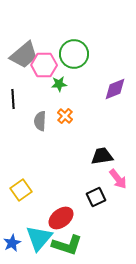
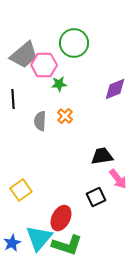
green circle: moved 11 px up
red ellipse: rotated 25 degrees counterclockwise
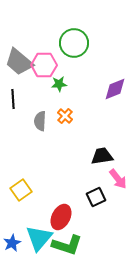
gray trapezoid: moved 5 px left, 7 px down; rotated 80 degrees clockwise
red ellipse: moved 1 px up
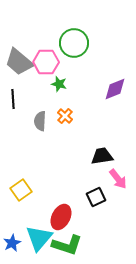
pink hexagon: moved 2 px right, 3 px up
green star: rotated 21 degrees clockwise
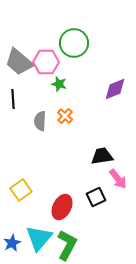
red ellipse: moved 1 px right, 10 px up
green L-shape: rotated 80 degrees counterclockwise
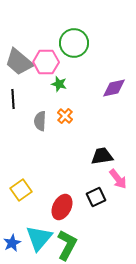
purple diamond: moved 1 px left, 1 px up; rotated 10 degrees clockwise
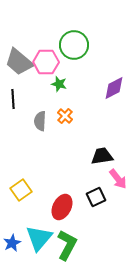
green circle: moved 2 px down
purple diamond: rotated 15 degrees counterclockwise
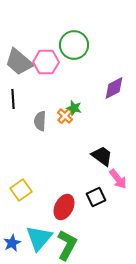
green star: moved 15 px right, 24 px down
black trapezoid: rotated 45 degrees clockwise
red ellipse: moved 2 px right
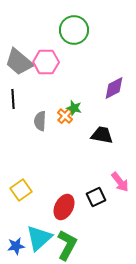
green circle: moved 15 px up
black trapezoid: moved 21 px up; rotated 25 degrees counterclockwise
pink arrow: moved 2 px right, 3 px down
cyan triangle: rotated 8 degrees clockwise
blue star: moved 4 px right, 3 px down; rotated 18 degrees clockwise
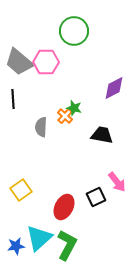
green circle: moved 1 px down
gray semicircle: moved 1 px right, 6 px down
pink arrow: moved 3 px left
